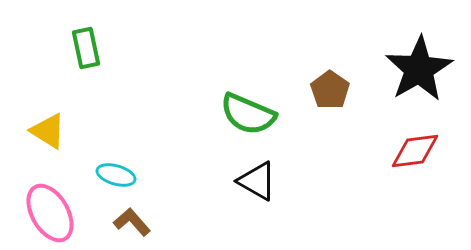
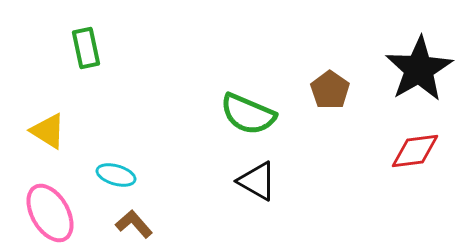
brown L-shape: moved 2 px right, 2 px down
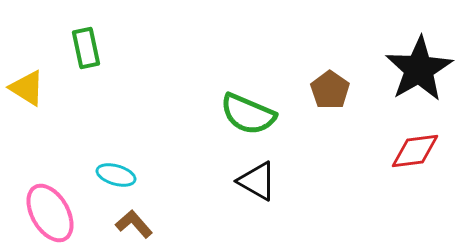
yellow triangle: moved 21 px left, 43 px up
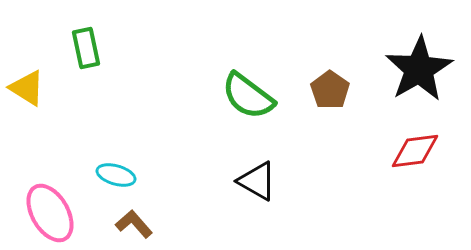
green semicircle: moved 18 px up; rotated 14 degrees clockwise
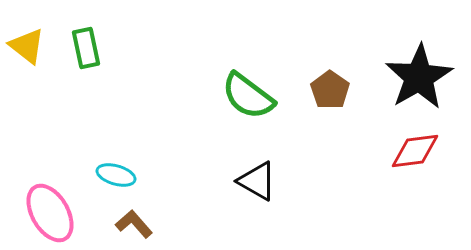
black star: moved 8 px down
yellow triangle: moved 42 px up; rotated 6 degrees clockwise
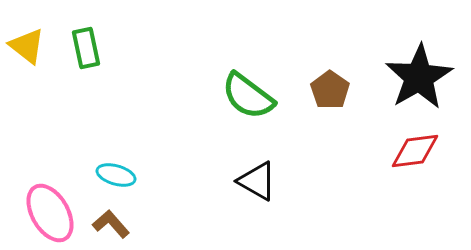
brown L-shape: moved 23 px left
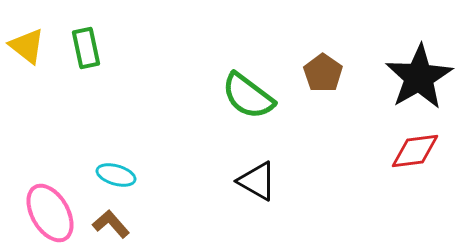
brown pentagon: moved 7 px left, 17 px up
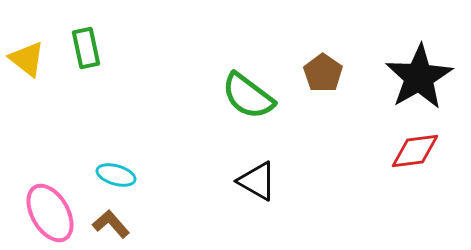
yellow triangle: moved 13 px down
